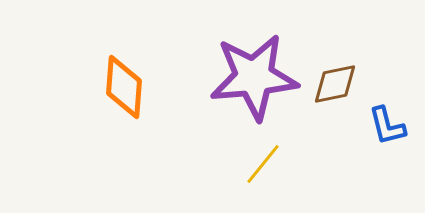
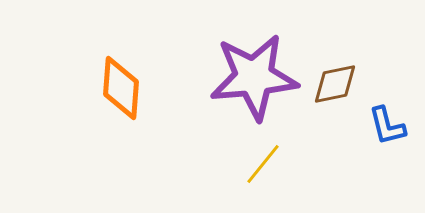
orange diamond: moved 3 px left, 1 px down
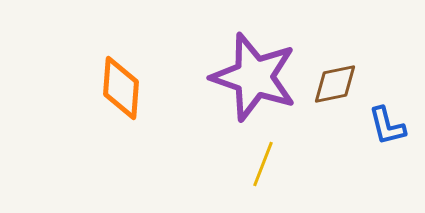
purple star: rotated 24 degrees clockwise
yellow line: rotated 18 degrees counterclockwise
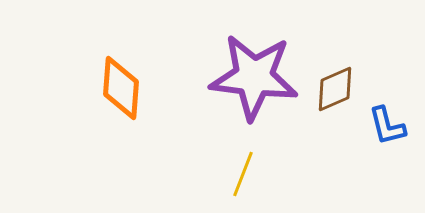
purple star: rotated 12 degrees counterclockwise
brown diamond: moved 5 px down; rotated 12 degrees counterclockwise
yellow line: moved 20 px left, 10 px down
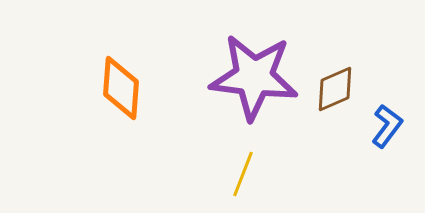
blue L-shape: rotated 129 degrees counterclockwise
